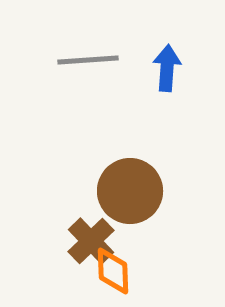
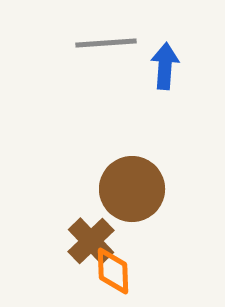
gray line: moved 18 px right, 17 px up
blue arrow: moved 2 px left, 2 px up
brown circle: moved 2 px right, 2 px up
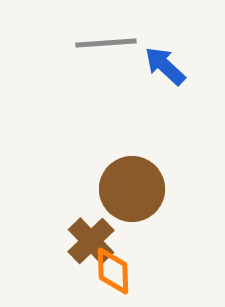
blue arrow: rotated 51 degrees counterclockwise
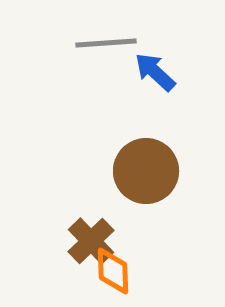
blue arrow: moved 10 px left, 6 px down
brown circle: moved 14 px right, 18 px up
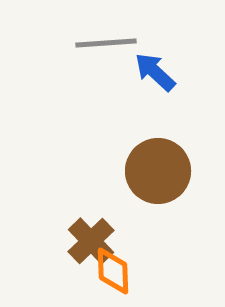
brown circle: moved 12 px right
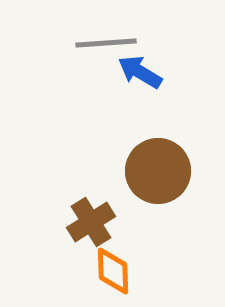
blue arrow: moved 15 px left; rotated 12 degrees counterclockwise
brown cross: moved 19 px up; rotated 12 degrees clockwise
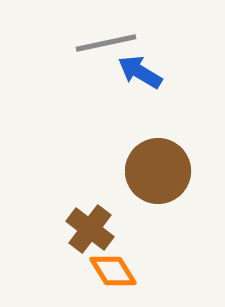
gray line: rotated 8 degrees counterclockwise
brown cross: moved 1 px left, 7 px down; rotated 21 degrees counterclockwise
orange diamond: rotated 30 degrees counterclockwise
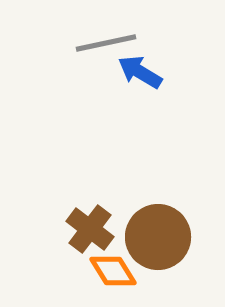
brown circle: moved 66 px down
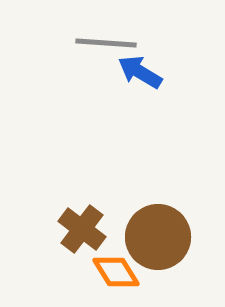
gray line: rotated 16 degrees clockwise
brown cross: moved 8 px left
orange diamond: moved 3 px right, 1 px down
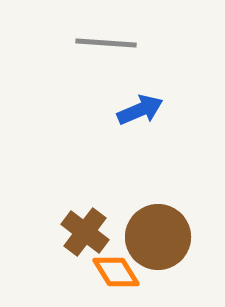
blue arrow: moved 38 px down; rotated 126 degrees clockwise
brown cross: moved 3 px right, 3 px down
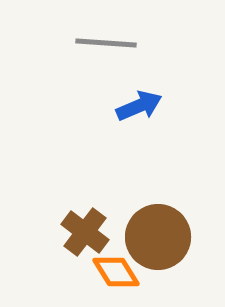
blue arrow: moved 1 px left, 4 px up
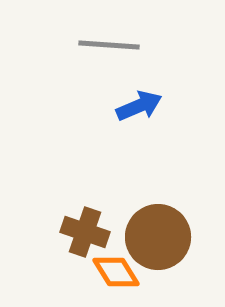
gray line: moved 3 px right, 2 px down
brown cross: rotated 18 degrees counterclockwise
